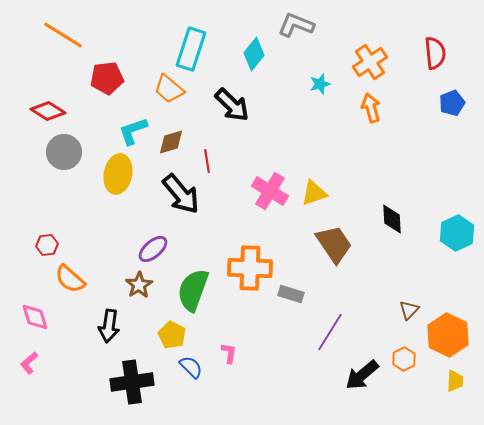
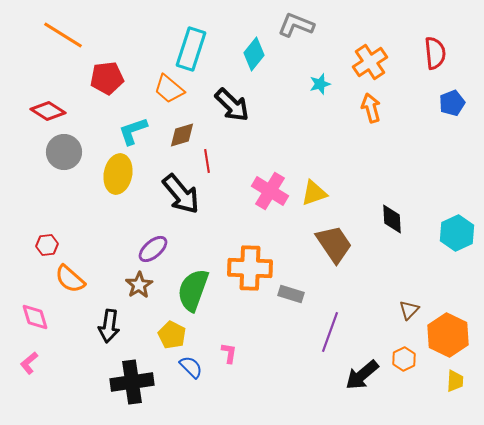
brown diamond at (171, 142): moved 11 px right, 7 px up
purple line at (330, 332): rotated 12 degrees counterclockwise
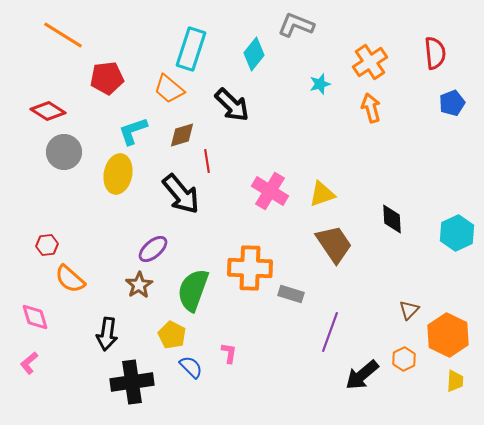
yellow triangle at (314, 193): moved 8 px right, 1 px down
black arrow at (109, 326): moved 2 px left, 8 px down
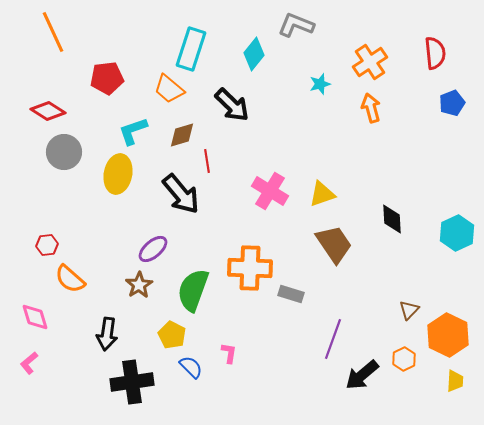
orange line at (63, 35): moved 10 px left, 3 px up; rotated 33 degrees clockwise
purple line at (330, 332): moved 3 px right, 7 px down
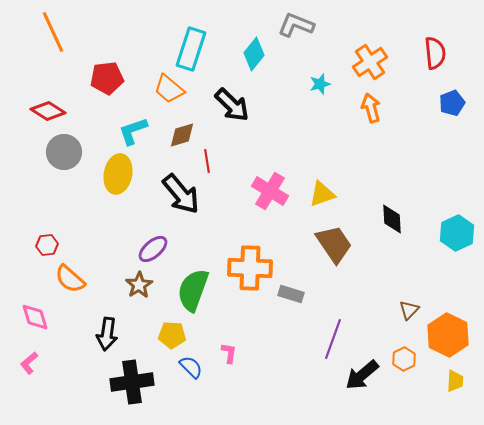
yellow pentagon at (172, 335): rotated 24 degrees counterclockwise
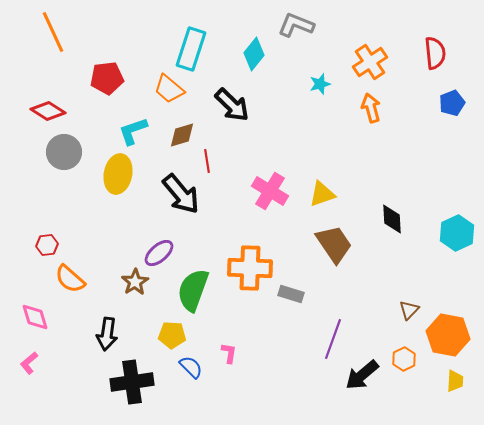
purple ellipse at (153, 249): moved 6 px right, 4 px down
brown star at (139, 285): moved 4 px left, 3 px up
orange hexagon at (448, 335): rotated 15 degrees counterclockwise
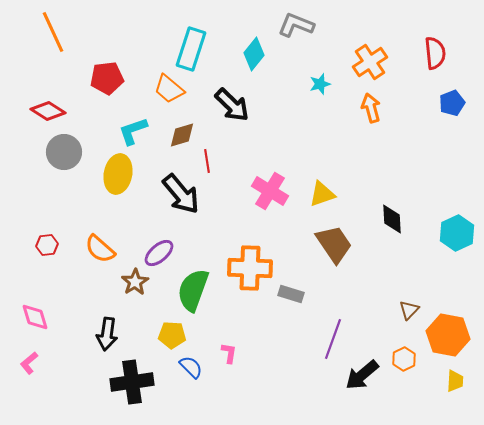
orange semicircle at (70, 279): moved 30 px right, 30 px up
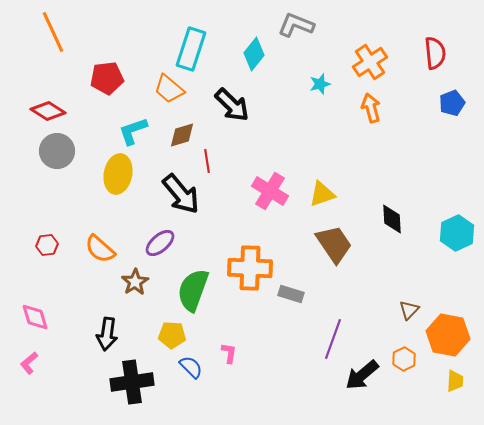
gray circle at (64, 152): moved 7 px left, 1 px up
purple ellipse at (159, 253): moved 1 px right, 10 px up
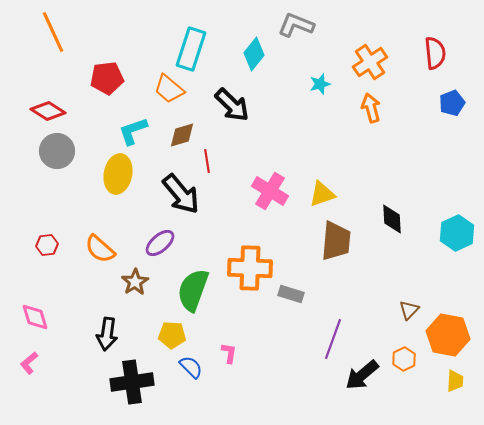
brown trapezoid at (334, 244): moved 2 px right, 3 px up; rotated 39 degrees clockwise
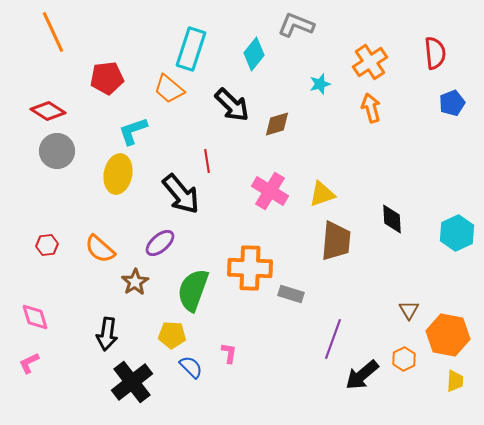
brown diamond at (182, 135): moved 95 px right, 11 px up
brown triangle at (409, 310): rotated 15 degrees counterclockwise
pink L-shape at (29, 363): rotated 15 degrees clockwise
black cross at (132, 382): rotated 30 degrees counterclockwise
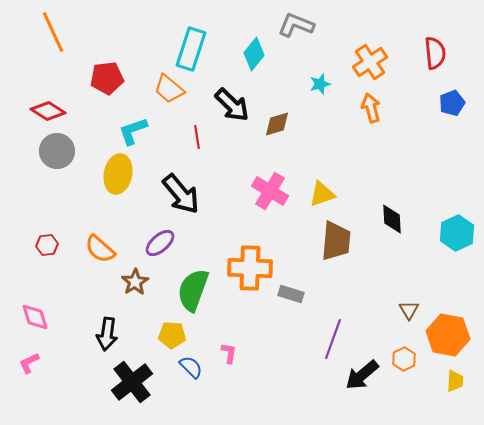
red line at (207, 161): moved 10 px left, 24 px up
